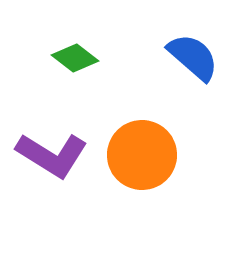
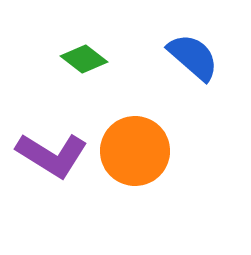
green diamond: moved 9 px right, 1 px down
orange circle: moved 7 px left, 4 px up
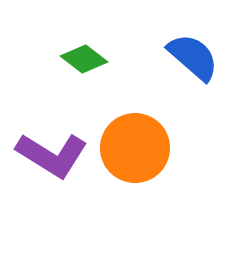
orange circle: moved 3 px up
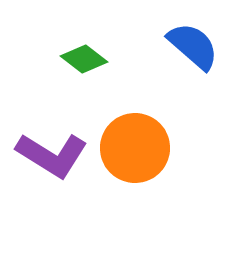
blue semicircle: moved 11 px up
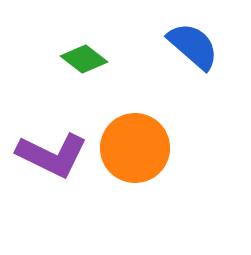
purple L-shape: rotated 6 degrees counterclockwise
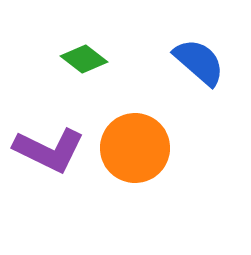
blue semicircle: moved 6 px right, 16 px down
purple L-shape: moved 3 px left, 5 px up
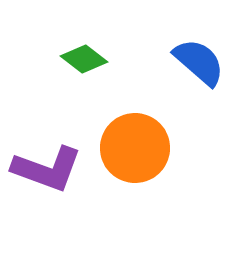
purple L-shape: moved 2 px left, 19 px down; rotated 6 degrees counterclockwise
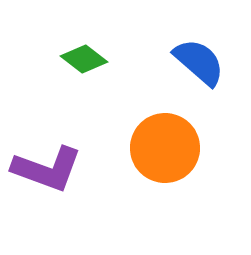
orange circle: moved 30 px right
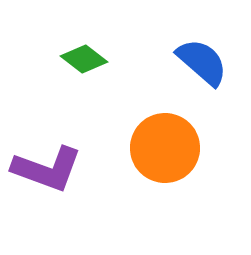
blue semicircle: moved 3 px right
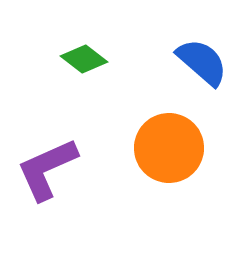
orange circle: moved 4 px right
purple L-shape: rotated 136 degrees clockwise
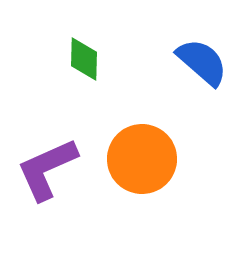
green diamond: rotated 54 degrees clockwise
orange circle: moved 27 px left, 11 px down
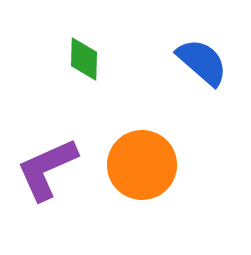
orange circle: moved 6 px down
